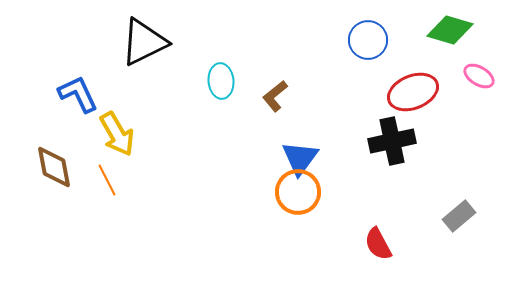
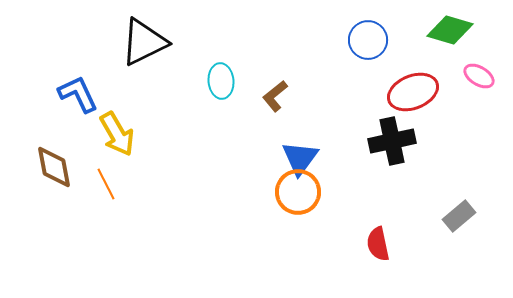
orange line: moved 1 px left, 4 px down
red semicircle: rotated 16 degrees clockwise
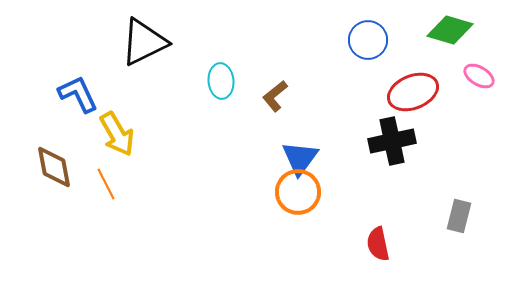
gray rectangle: rotated 36 degrees counterclockwise
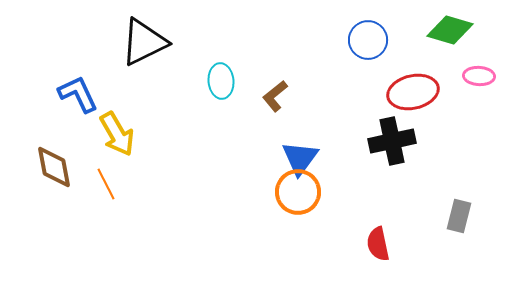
pink ellipse: rotated 28 degrees counterclockwise
red ellipse: rotated 9 degrees clockwise
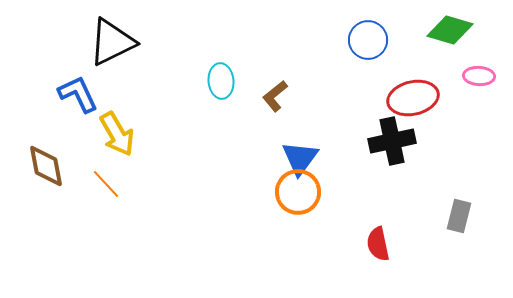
black triangle: moved 32 px left
red ellipse: moved 6 px down
brown diamond: moved 8 px left, 1 px up
orange line: rotated 16 degrees counterclockwise
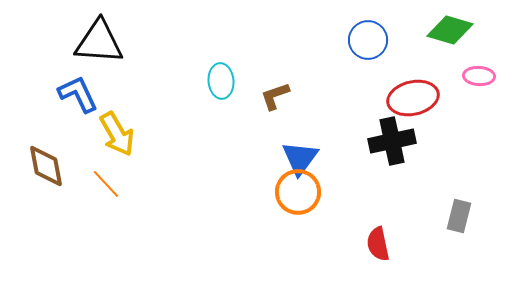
black triangle: moved 13 px left; rotated 30 degrees clockwise
brown L-shape: rotated 20 degrees clockwise
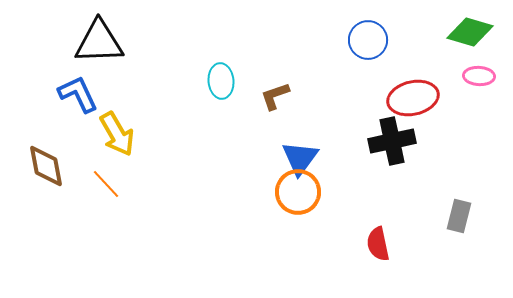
green diamond: moved 20 px right, 2 px down
black triangle: rotated 6 degrees counterclockwise
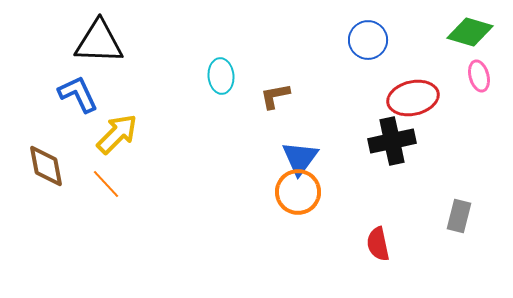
black triangle: rotated 4 degrees clockwise
pink ellipse: rotated 72 degrees clockwise
cyan ellipse: moved 5 px up
brown L-shape: rotated 8 degrees clockwise
yellow arrow: rotated 105 degrees counterclockwise
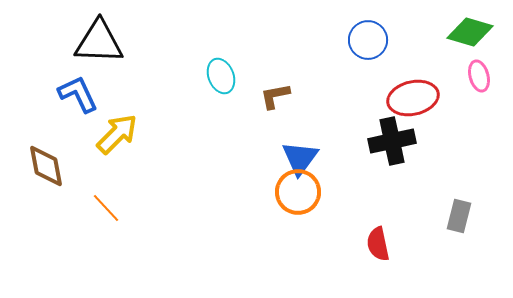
cyan ellipse: rotated 16 degrees counterclockwise
orange line: moved 24 px down
